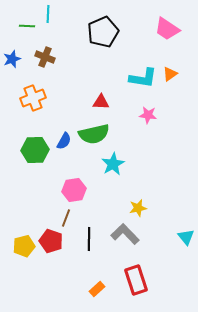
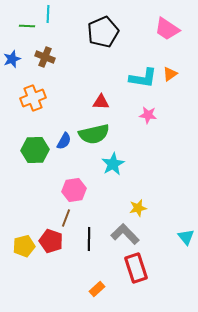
red rectangle: moved 12 px up
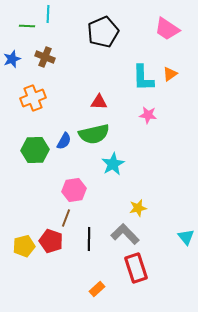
cyan L-shape: rotated 80 degrees clockwise
red triangle: moved 2 px left
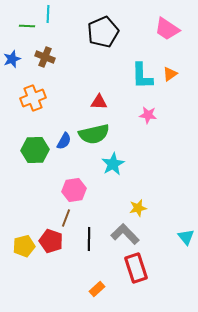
cyan L-shape: moved 1 px left, 2 px up
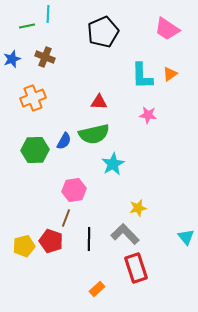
green line: rotated 14 degrees counterclockwise
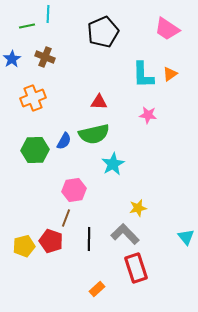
blue star: rotated 12 degrees counterclockwise
cyan L-shape: moved 1 px right, 1 px up
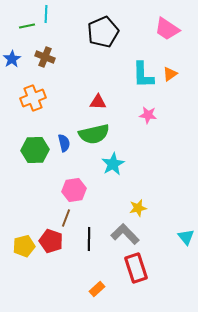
cyan line: moved 2 px left
red triangle: moved 1 px left
blue semicircle: moved 2 px down; rotated 42 degrees counterclockwise
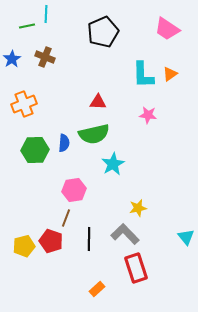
orange cross: moved 9 px left, 6 px down
blue semicircle: rotated 18 degrees clockwise
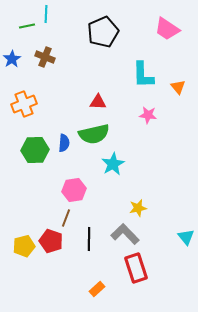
orange triangle: moved 8 px right, 13 px down; rotated 35 degrees counterclockwise
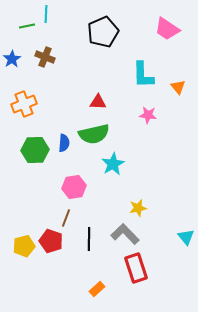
pink hexagon: moved 3 px up
